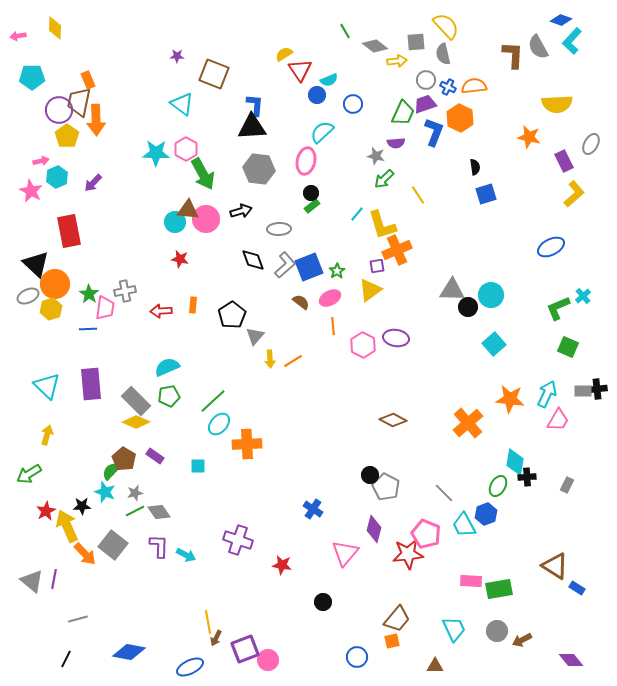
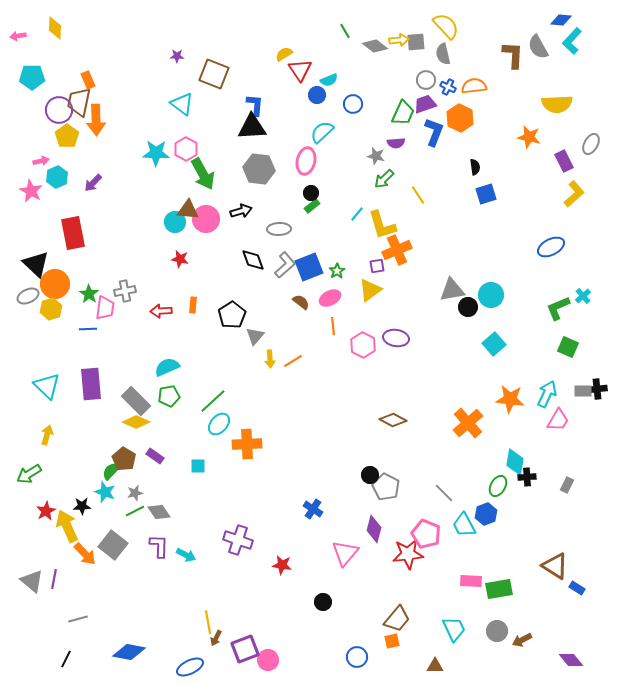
blue diamond at (561, 20): rotated 15 degrees counterclockwise
yellow arrow at (397, 61): moved 2 px right, 21 px up
red rectangle at (69, 231): moved 4 px right, 2 px down
gray triangle at (452, 290): rotated 12 degrees counterclockwise
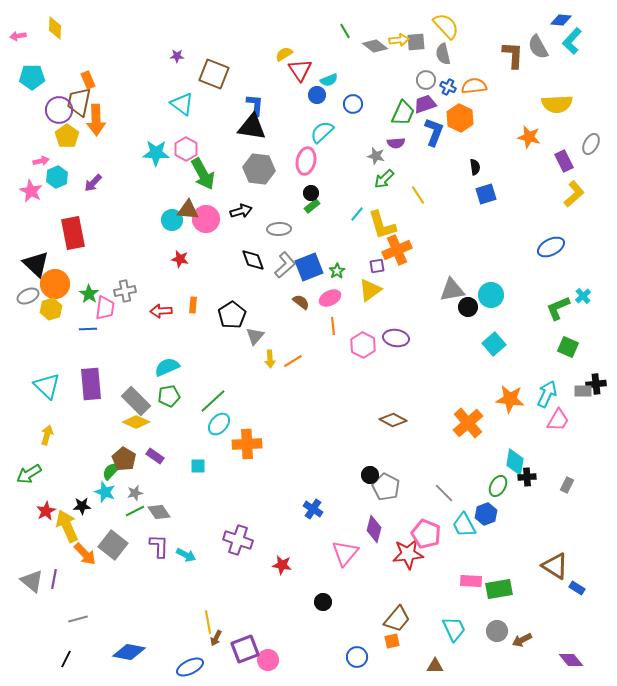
black triangle at (252, 127): rotated 12 degrees clockwise
cyan circle at (175, 222): moved 3 px left, 2 px up
black cross at (597, 389): moved 1 px left, 5 px up
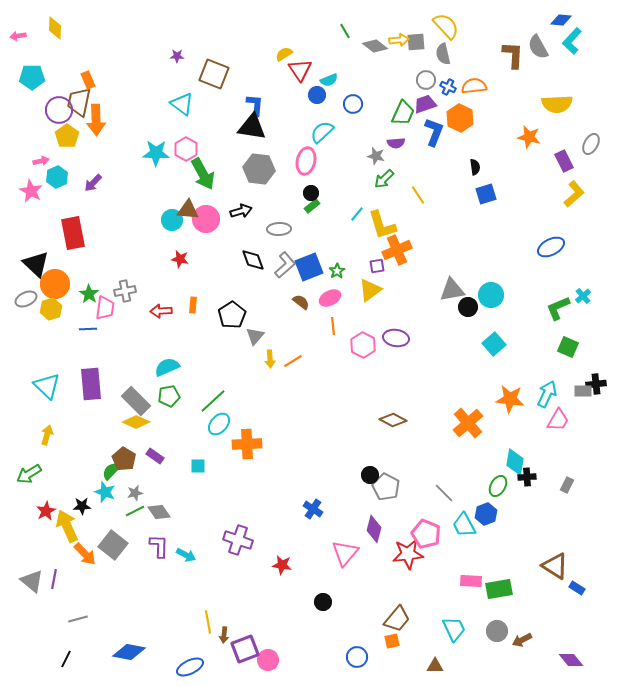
gray ellipse at (28, 296): moved 2 px left, 3 px down
brown arrow at (216, 638): moved 8 px right, 3 px up; rotated 21 degrees counterclockwise
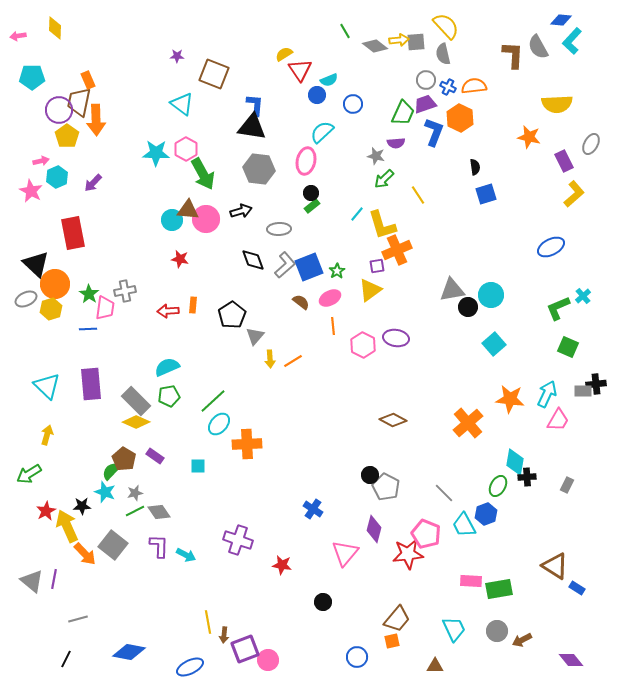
red arrow at (161, 311): moved 7 px right
